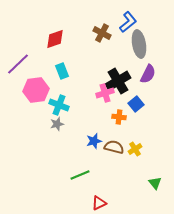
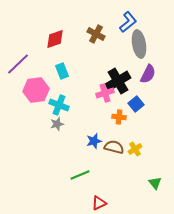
brown cross: moved 6 px left, 1 px down
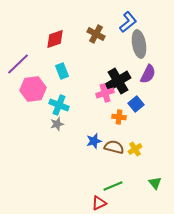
pink hexagon: moved 3 px left, 1 px up
green line: moved 33 px right, 11 px down
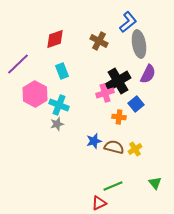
brown cross: moved 3 px right, 7 px down
pink hexagon: moved 2 px right, 5 px down; rotated 25 degrees counterclockwise
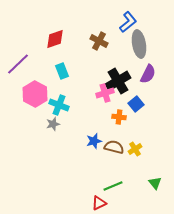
gray star: moved 4 px left
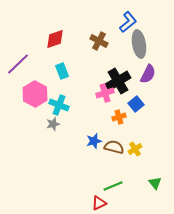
orange cross: rotated 24 degrees counterclockwise
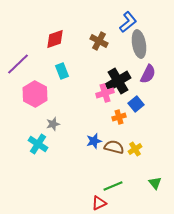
cyan cross: moved 21 px left, 39 px down; rotated 12 degrees clockwise
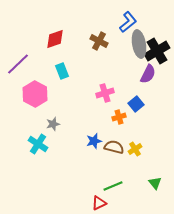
black cross: moved 39 px right, 30 px up
